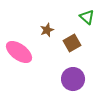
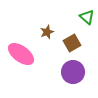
brown star: moved 2 px down
pink ellipse: moved 2 px right, 2 px down
purple circle: moved 7 px up
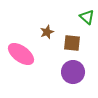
brown square: rotated 36 degrees clockwise
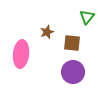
green triangle: rotated 28 degrees clockwise
pink ellipse: rotated 60 degrees clockwise
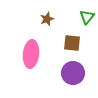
brown star: moved 13 px up
pink ellipse: moved 10 px right
purple circle: moved 1 px down
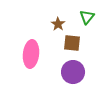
brown star: moved 11 px right, 5 px down; rotated 16 degrees counterclockwise
purple circle: moved 1 px up
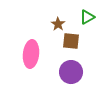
green triangle: rotated 21 degrees clockwise
brown square: moved 1 px left, 2 px up
purple circle: moved 2 px left
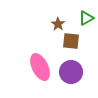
green triangle: moved 1 px left, 1 px down
pink ellipse: moved 9 px right, 13 px down; rotated 32 degrees counterclockwise
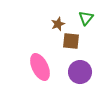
green triangle: rotated 21 degrees counterclockwise
brown star: rotated 16 degrees clockwise
purple circle: moved 9 px right
